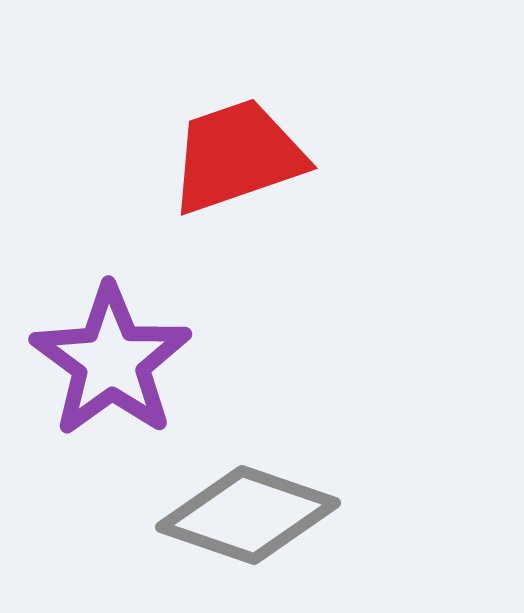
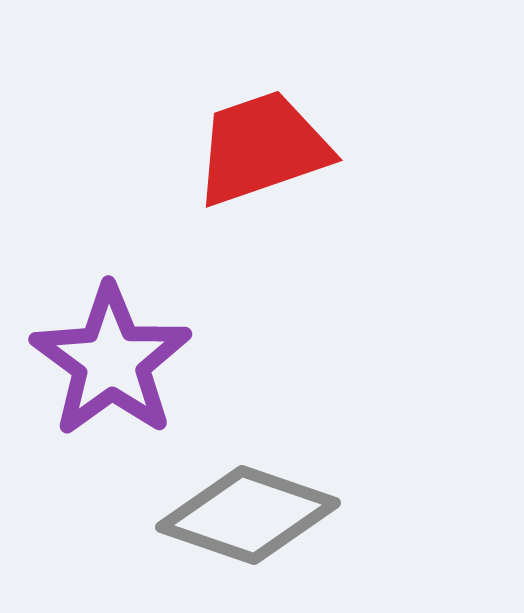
red trapezoid: moved 25 px right, 8 px up
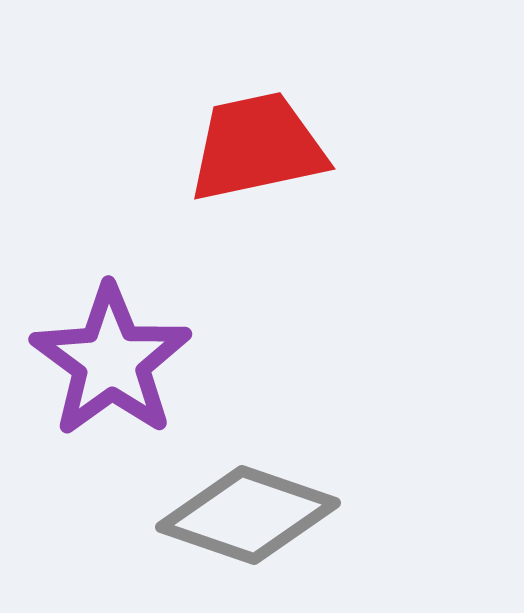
red trapezoid: moved 5 px left, 1 px up; rotated 7 degrees clockwise
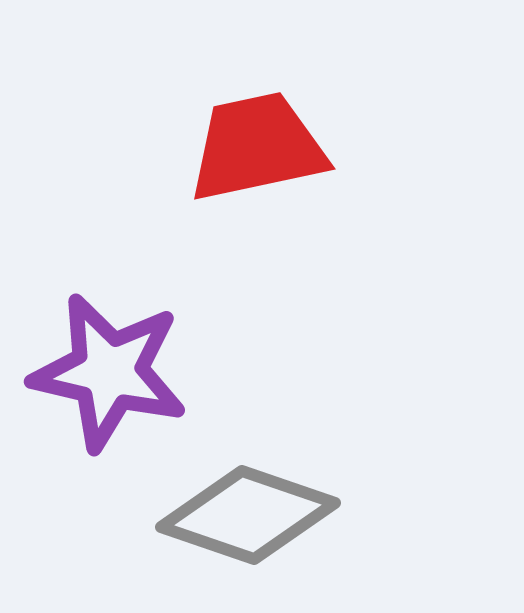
purple star: moved 2 px left, 11 px down; rotated 23 degrees counterclockwise
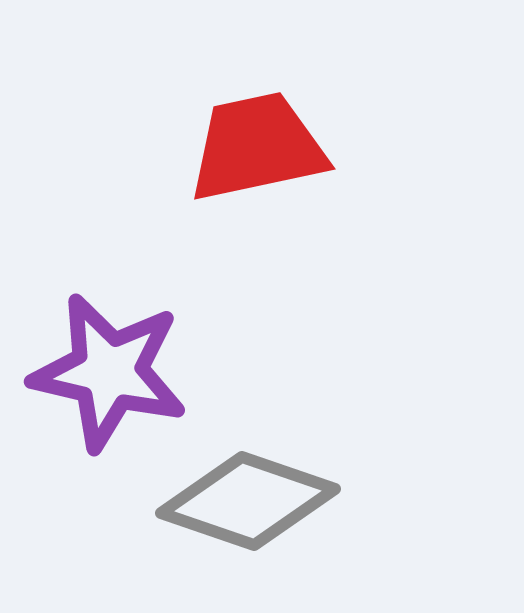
gray diamond: moved 14 px up
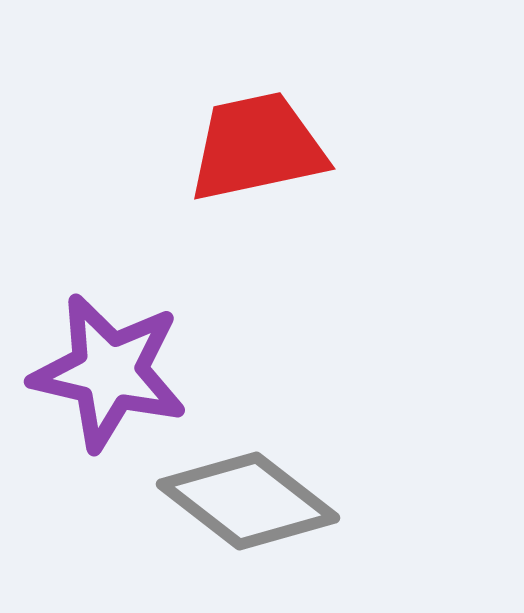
gray diamond: rotated 19 degrees clockwise
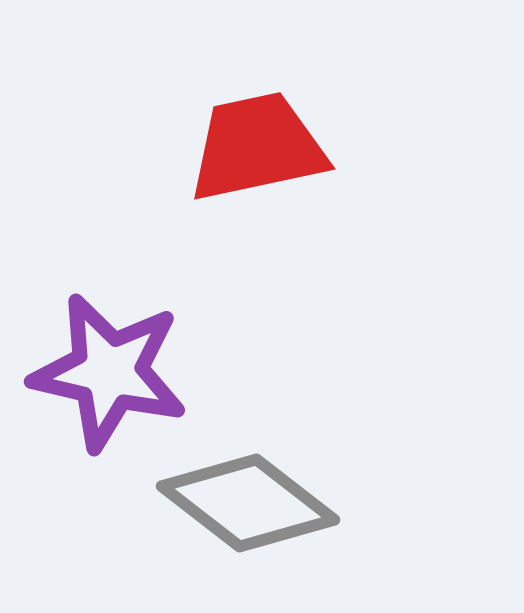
gray diamond: moved 2 px down
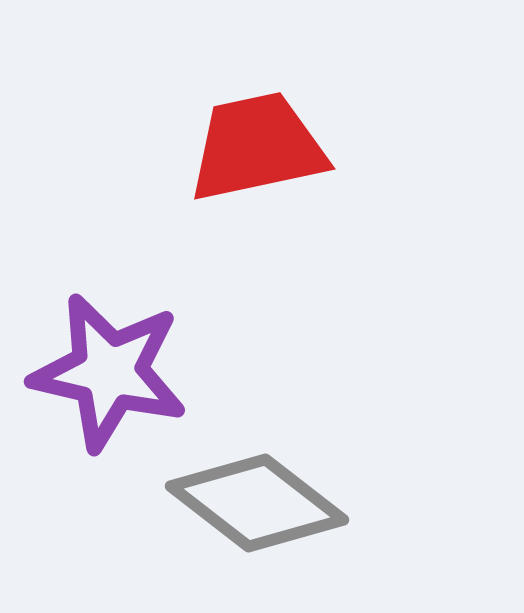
gray diamond: moved 9 px right
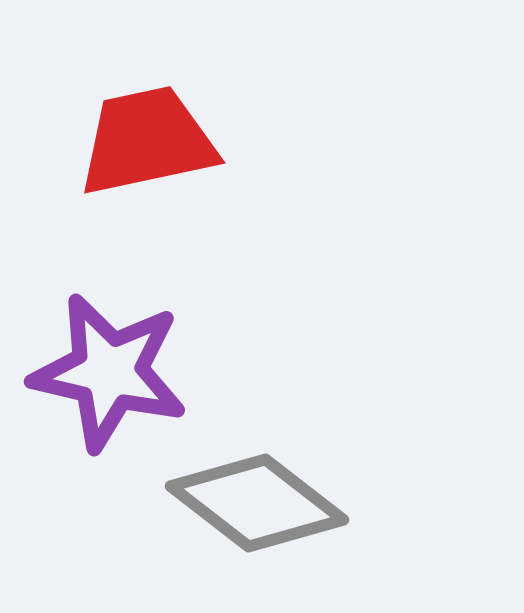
red trapezoid: moved 110 px left, 6 px up
